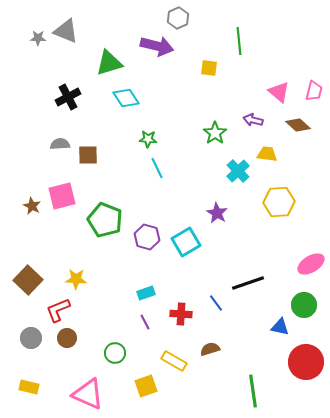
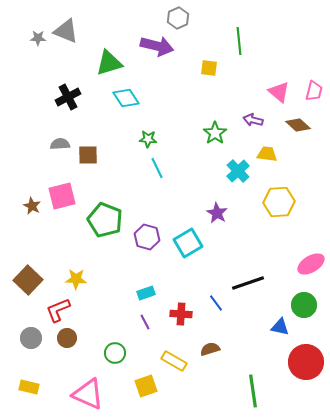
cyan square at (186, 242): moved 2 px right, 1 px down
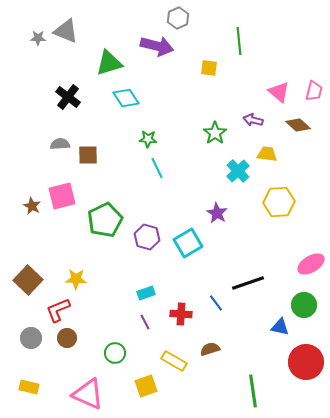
black cross at (68, 97): rotated 25 degrees counterclockwise
green pentagon at (105, 220): rotated 24 degrees clockwise
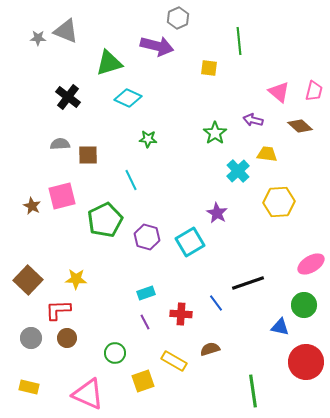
cyan diamond at (126, 98): moved 2 px right; rotated 32 degrees counterclockwise
brown diamond at (298, 125): moved 2 px right, 1 px down
cyan line at (157, 168): moved 26 px left, 12 px down
cyan square at (188, 243): moved 2 px right, 1 px up
red L-shape at (58, 310): rotated 20 degrees clockwise
yellow square at (146, 386): moved 3 px left, 5 px up
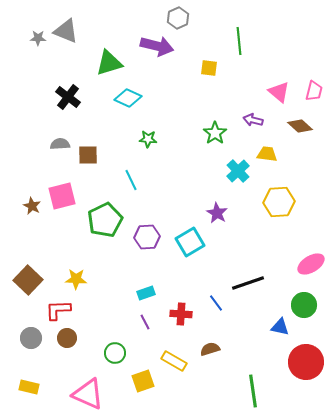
purple hexagon at (147, 237): rotated 20 degrees counterclockwise
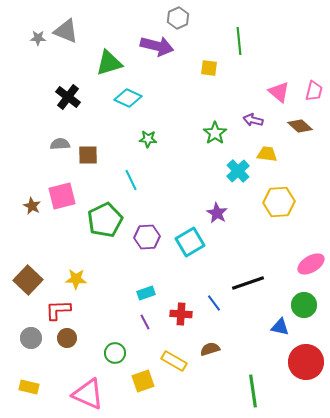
blue line at (216, 303): moved 2 px left
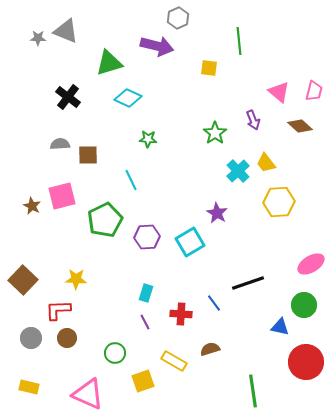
purple arrow at (253, 120): rotated 126 degrees counterclockwise
yellow trapezoid at (267, 154): moved 1 px left, 9 px down; rotated 135 degrees counterclockwise
brown square at (28, 280): moved 5 px left
cyan rectangle at (146, 293): rotated 54 degrees counterclockwise
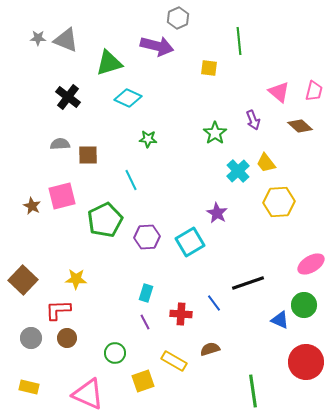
gray triangle at (66, 31): moved 9 px down
blue triangle at (280, 327): moved 7 px up; rotated 12 degrees clockwise
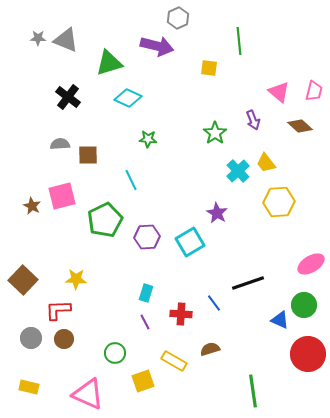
brown circle at (67, 338): moved 3 px left, 1 px down
red circle at (306, 362): moved 2 px right, 8 px up
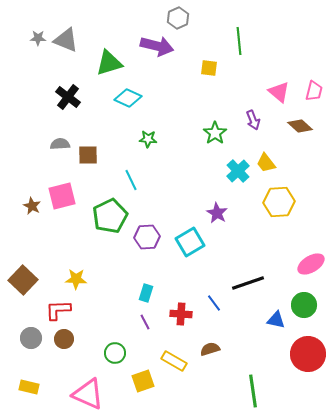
green pentagon at (105, 220): moved 5 px right, 4 px up
blue triangle at (280, 320): moved 4 px left; rotated 12 degrees counterclockwise
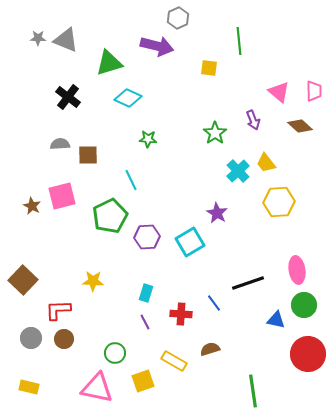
pink trapezoid at (314, 91): rotated 15 degrees counterclockwise
pink ellipse at (311, 264): moved 14 px left, 6 px down; rotated 68 degrees counterclockwise
yellow star at (76, 279): moved 17 px right, 2 px down
pink triangle at (88, 394): moved 9 px right, 6 px up; rotated 12 degrees counterclockwise
